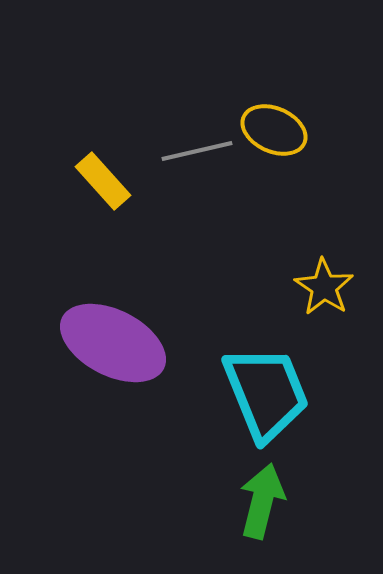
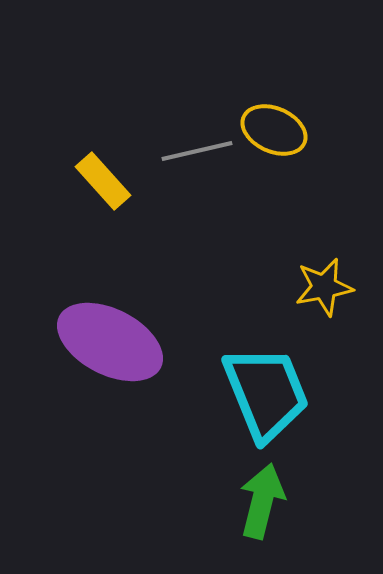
yellow star: rotated 28 degrees clockwise
purple ellipse: moved 3 px left, 1 px up
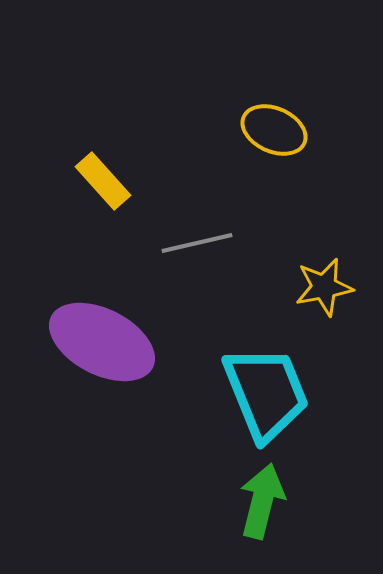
gray line: moved 92 px down
purple ellipse: moved 8 px left
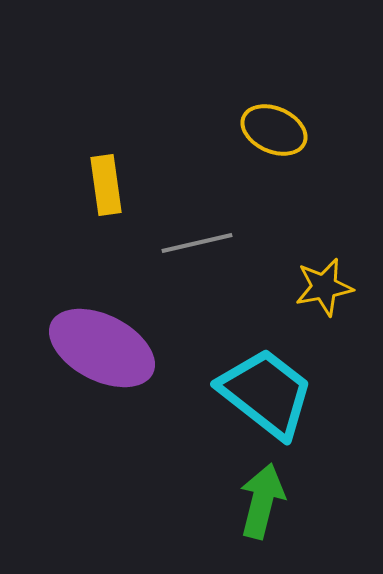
yellow rectangle: moved 3 px right, 4 px down; rotated 34 degrees clockwise
purple ellipse: moved 6 px down
cyan trapezoid: rotated 30 degrees counterclockwise
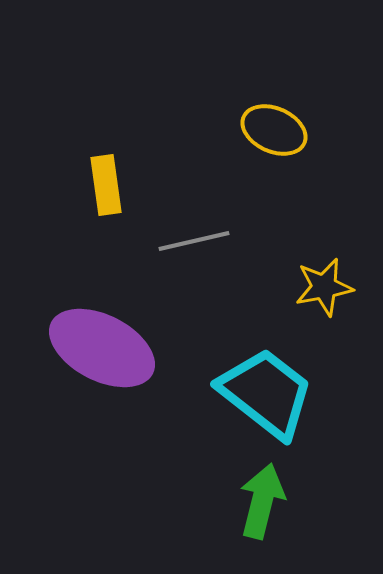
gray line: moved 3 px left, 2 px up
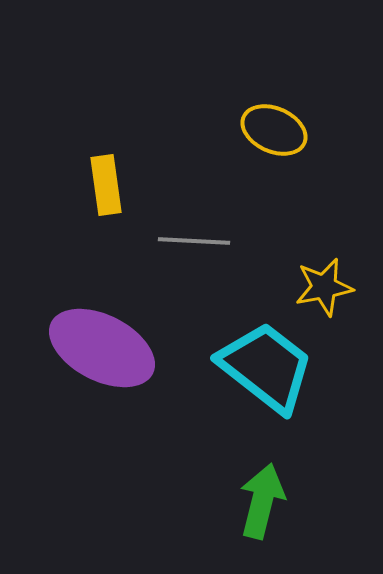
gray line: rotated 16 degrees clockwise
cyan trapezoid: moved 26 px up
